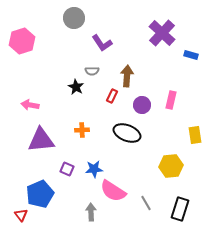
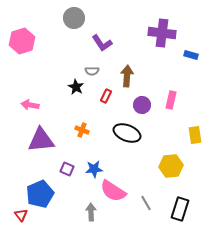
purple cross: rotated 36 degrees counterclockwise
red rectangle: moved 6 px left
orange cross: rotated 24 degrees clockwise
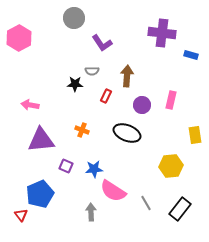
pink hexagon: moved 3 px left, 3 px up; rotated 10 degrees counterclockwise
black star: moved 1 px left, 3 px up; rotated 28 degrees counterclockwise
purple square: moved 1 px left, 3 px up
black rectangle: rotated 20 degrees clockwise
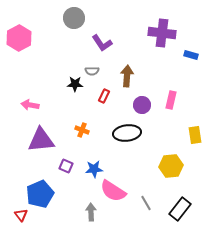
red rectangle: moved 2 px left
black ellipse: rotated 28 degrees counterclockwise
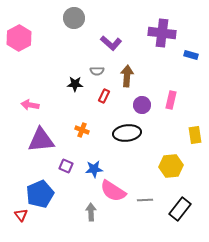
purple L-shape: moved 9 px right; rotated 15 degrees counterclockwise
gray semicircle: moved 5 px right
gray line: moved 1 px left, 3 px up; rotated 63 degrees counterclockwise
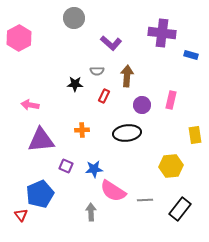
orange cross: rotated 24 degrees counterclockwise
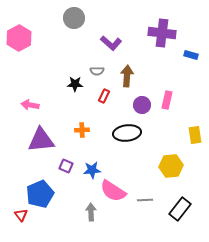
pink rectangle: moved 4 px left
blue star: moved 2 px left, 1 px down
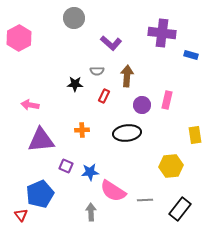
blue star: moved 2 px left, 2 px down
